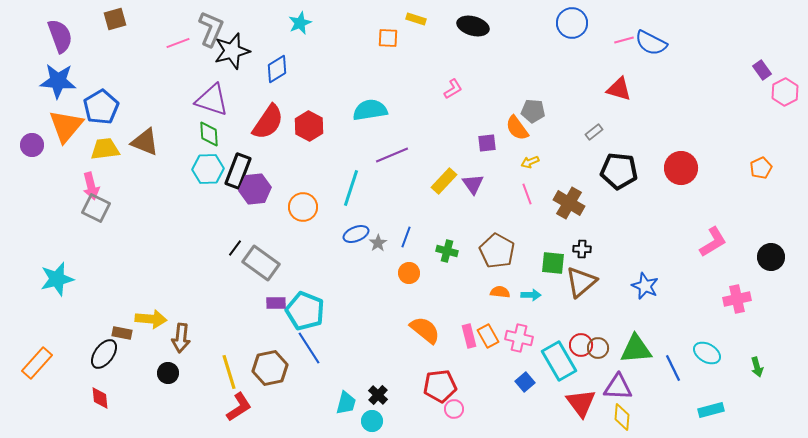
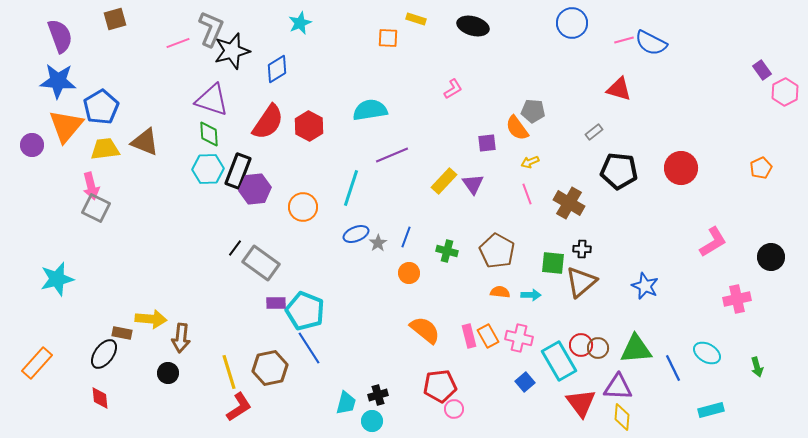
black cross at (378, 395): rotated 30 degrees clockwise
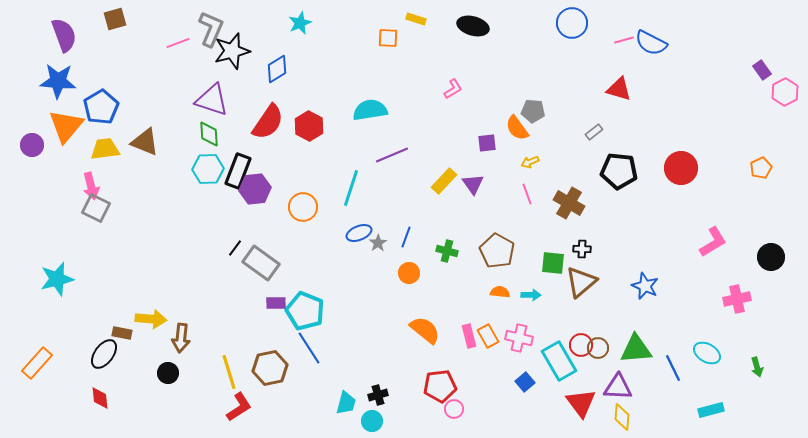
purple semicircle at (60, 36): moved 4 px right, 1 px up
blue ellipse at (356, 234): moved 3 px right, 1 px up
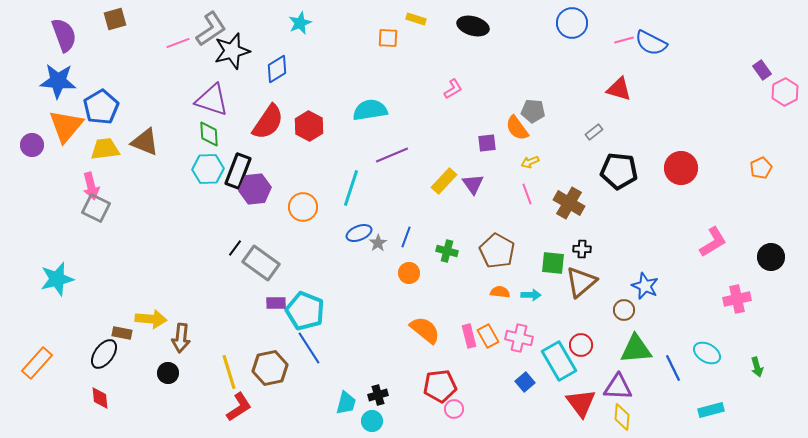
gray L-shape at (211, 29): rotated 33 degrees clockwise
brown circle at (598, 348): moved 26 px right, 38 px up
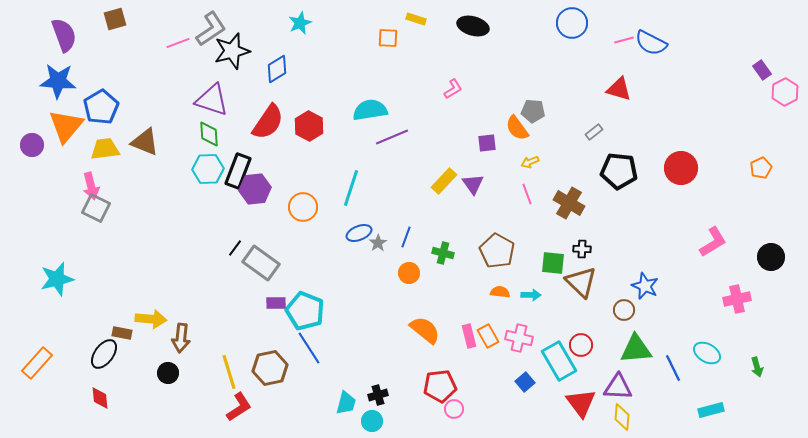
purple line at (392, 155): moved 18 px up
green cross at (447, 251): moved 4 px left, 2 px down
brown triangle at (581, 282): rotated 36 degrees counterclockwise
